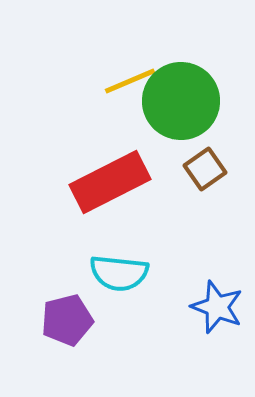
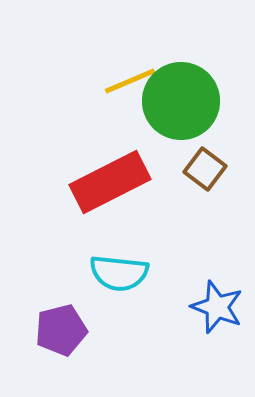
brown square: rotated 18 degrees counterclockwise
purple pentagon: moved 6 px left, 10 px down
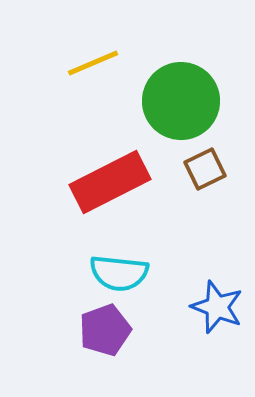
yellow line: moved 37 px left, 18 px up
brown square: rotated 27 degrees clockwise
purple pentagon: moved 44 px right; rotated 6 degrees counterclockwise
